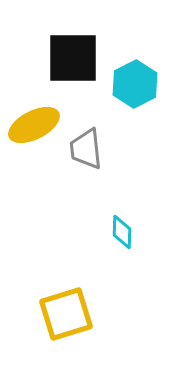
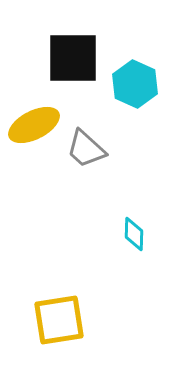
cyan hexagon: rotated 9 degrees counterclockwise
gray trapezoid: rotated 42 degrees counterclockwise
cyan diamond: moved 12 px right, 2 px down
yellow square: moved 7 px left, 6 px down; rotated 8 degrees clockwise
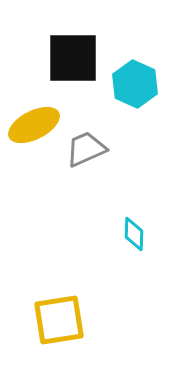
gray trapezoid: rotated 114 degrees clockwise
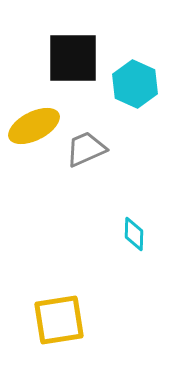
yellow ellipse: moved 1 px down
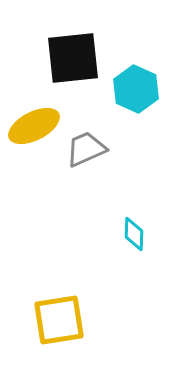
black square: rotated 6 degrees counterclockwise
cyan hexagon: moved 1 px right, 5 px down
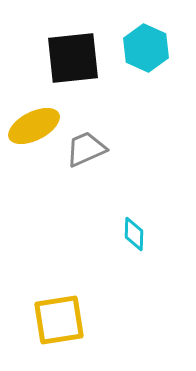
cyan hexagon: moved 10 px right, 41 px up
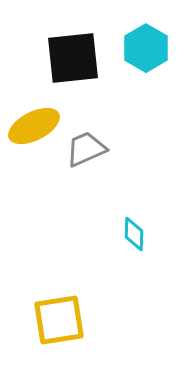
cyan hexagon: rotated 6 degrees clockwise
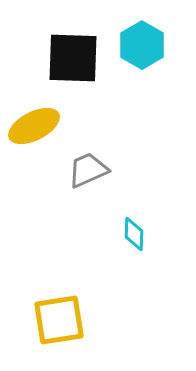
cyan hexagon: moved 4 px left, 3 px up
black square: rotated 8 degrees clockwise
gray trapezoid: moved 2 px right, 21 px down
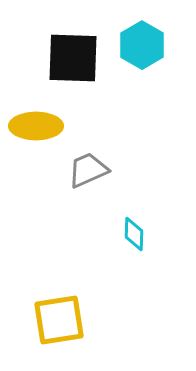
yellow ellipse: moved 2 px right; rotated 27 degrees clockwise
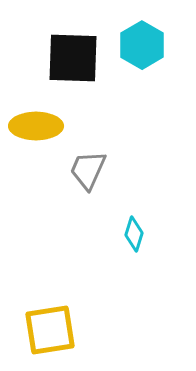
gray trapezoid: rotated 42 degrees counterclockwise
cyan diamond: rotated 16 degrees clockwise
yellow square: moved 9 px left, 10 px down
